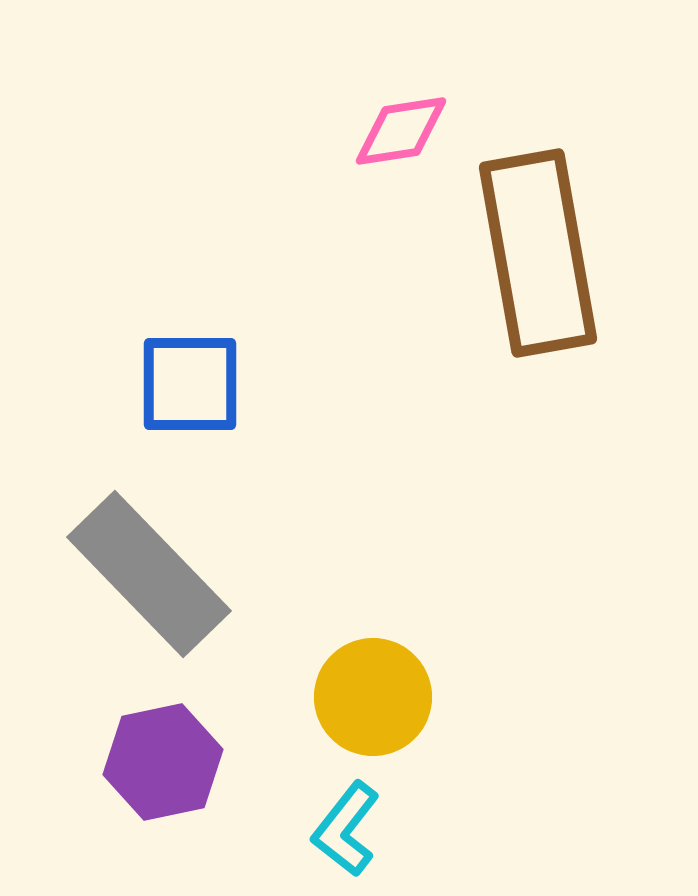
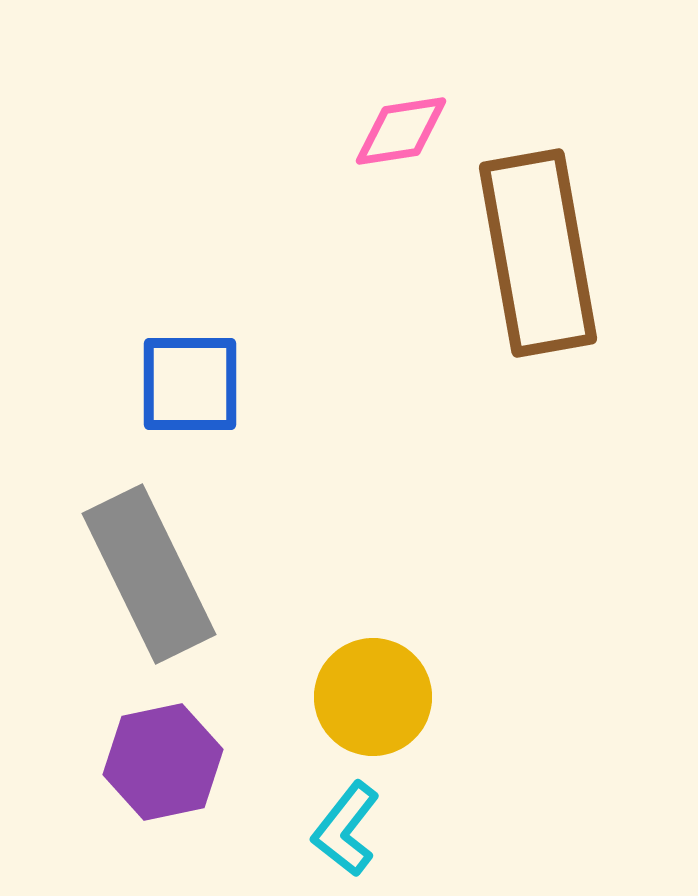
gray rectangle: rotated 18 degrees clockwise
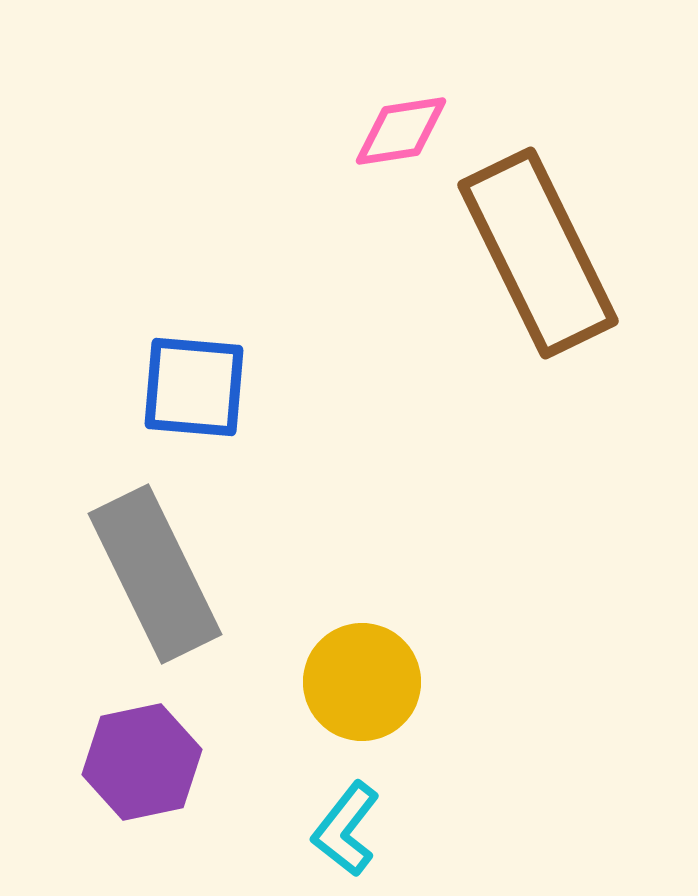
brown rectangle: rotated 16 degrees counterclockwise
blue square: moved 4 px right, 3 px down; rotated 5 degrees clockwise
gray rectangle: moved 6 px right
yellow circle: moved 11 px left, 15 px up
purple hexagon: moved 21 px left
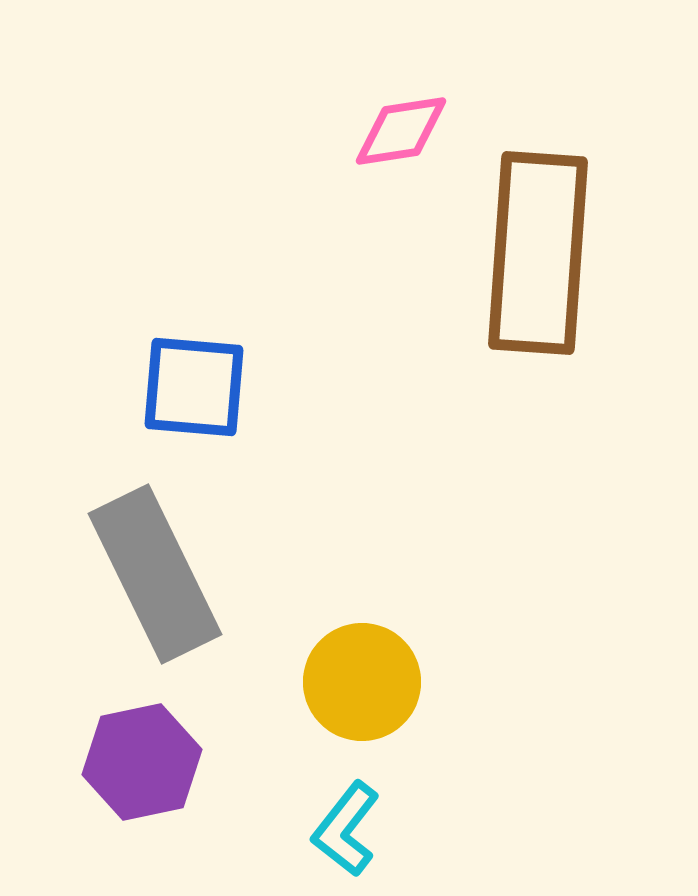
brown rectangle: rotated 30 degrees clockwise
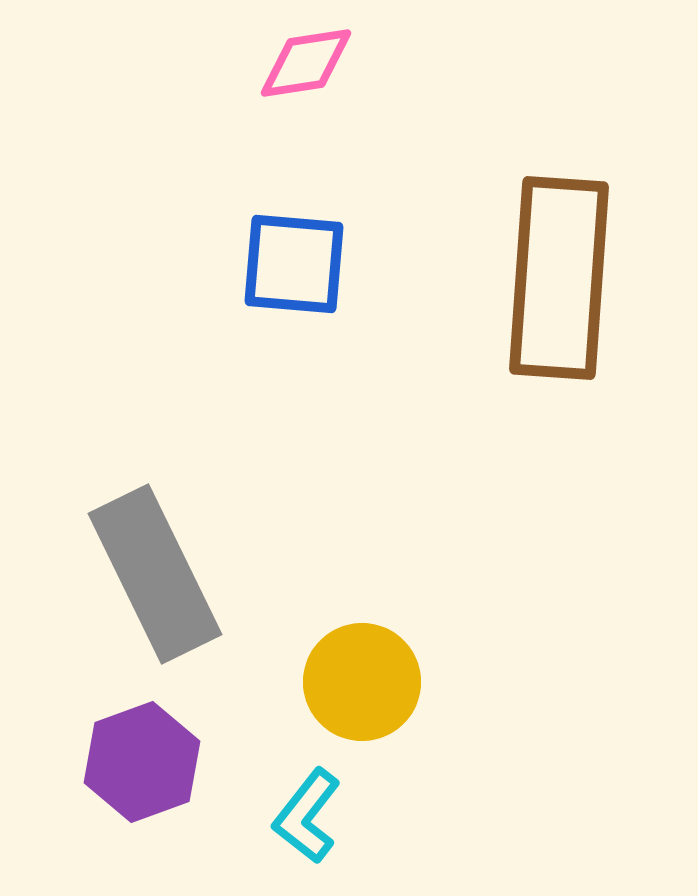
pink diamond: moved 95 px left, 68 px up
brown rectangle: moved 21 px right, 25 px down
blue square: moved 100 px right, 123 px up
purple hexagon: rotated 8 degrees counterclockwise
cyan L-shape: moved 39 px left, 13 px up
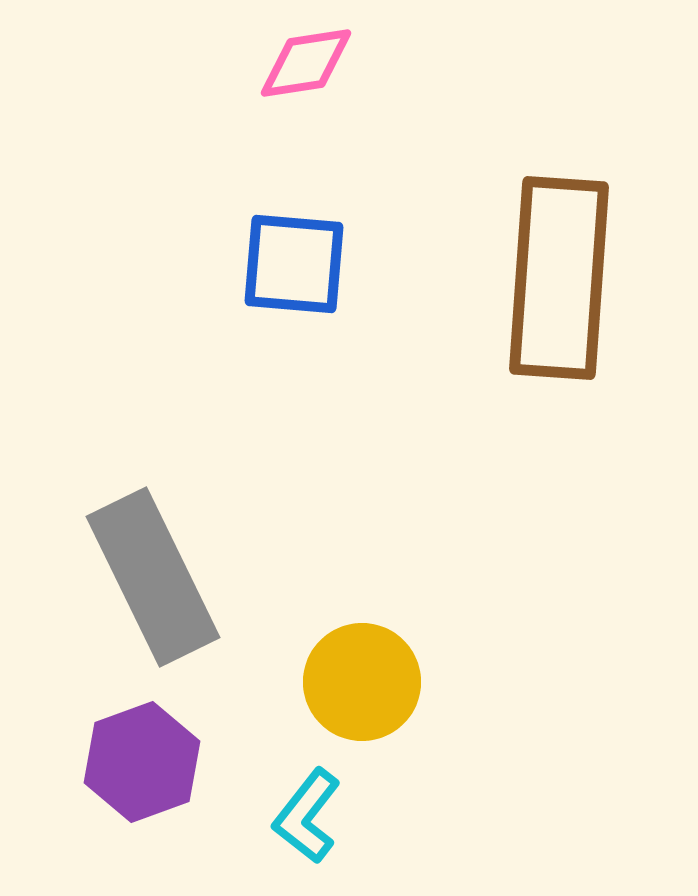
gray rectangle: moved 2 px left, 3 px down
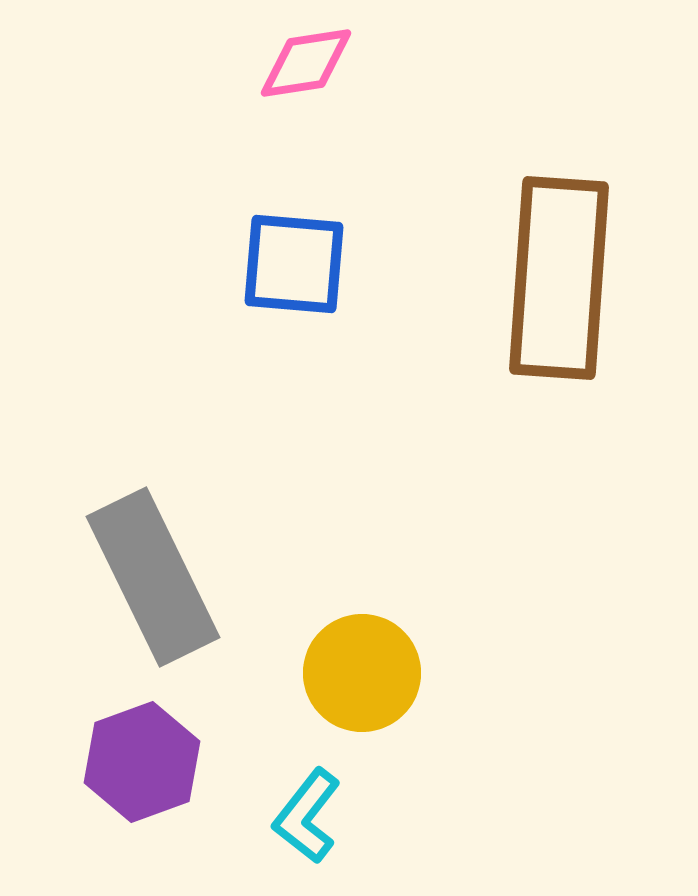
yellow circle: moved 9 px up
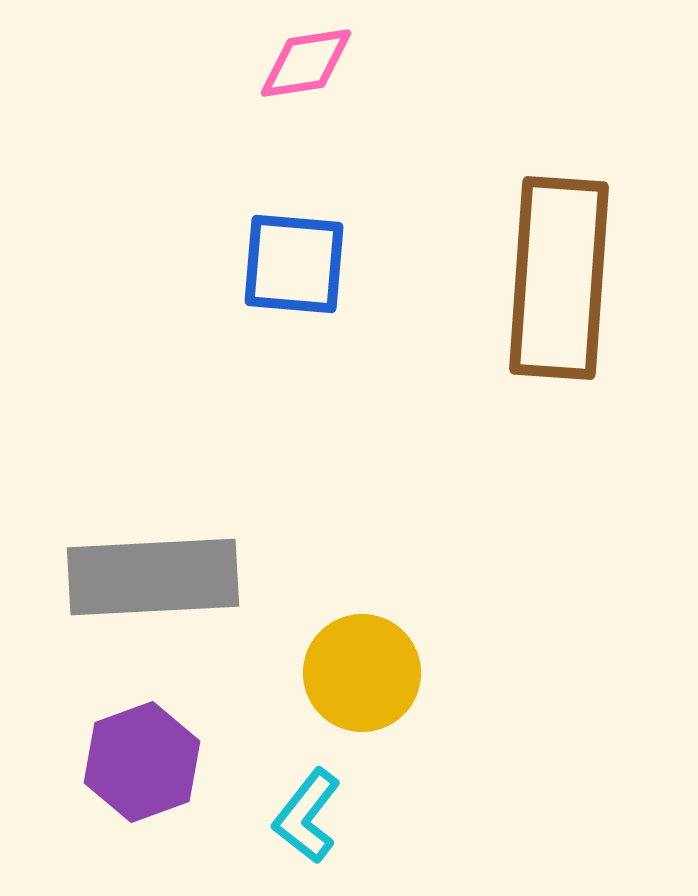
gray rectangle: rotated 67 degrees counterclockwise
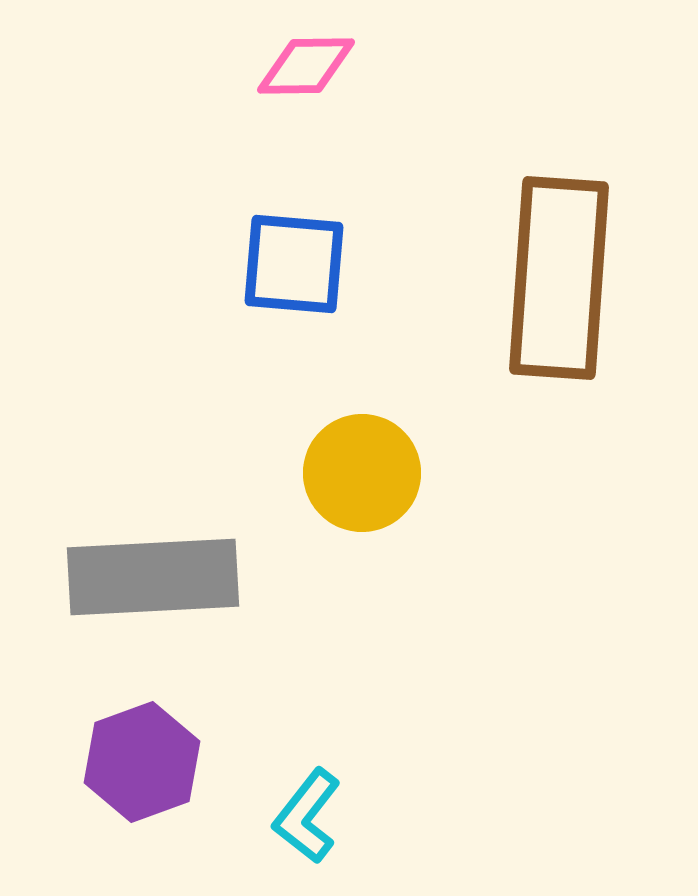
pink diamond: moved 3 px down; rotated 8 degrees clockwise
yellow circle: moved 200 px up
